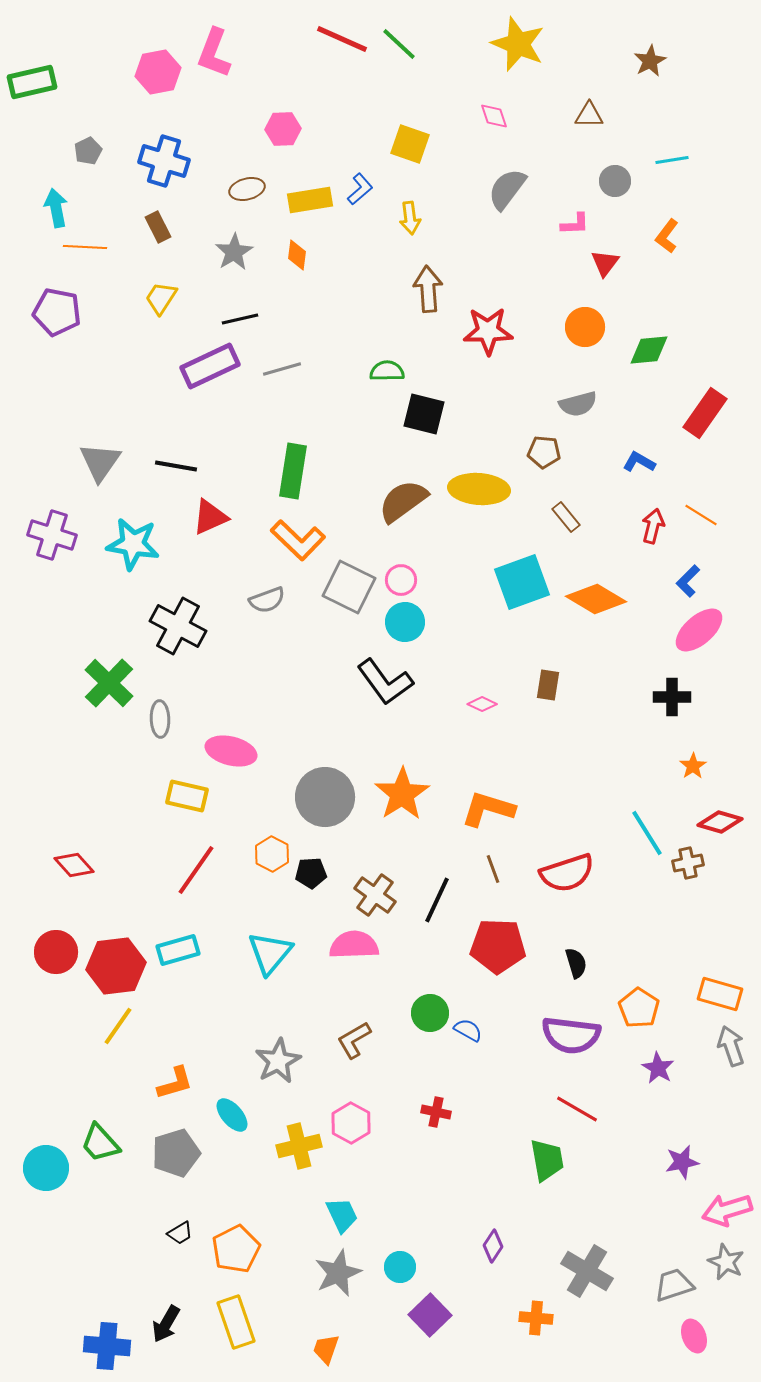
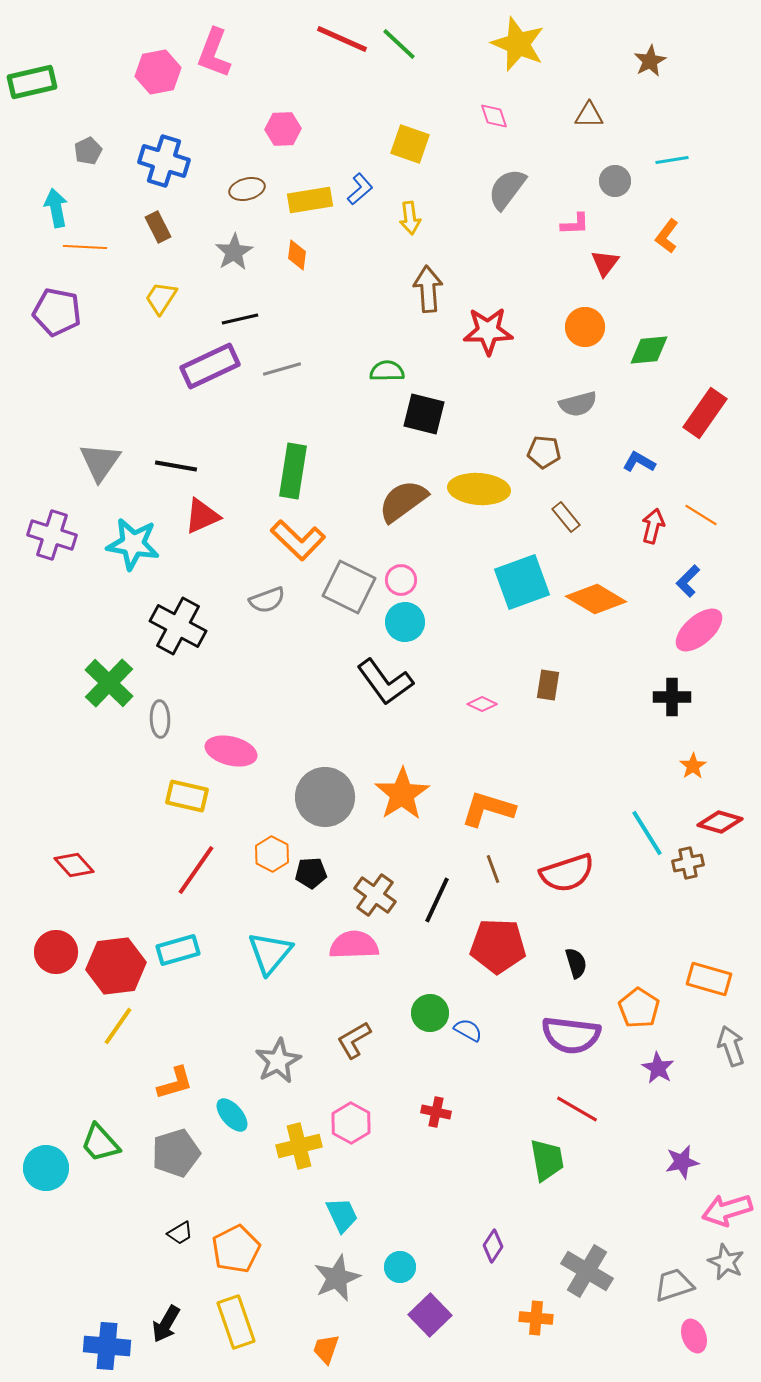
red triangle at (210, 517): moved 8 px left, 1 px up
orange rectangle at (720, 994): moved 11 px left, 15 px up
gray star at (338, 1273): moved 1 px left, 5 px down
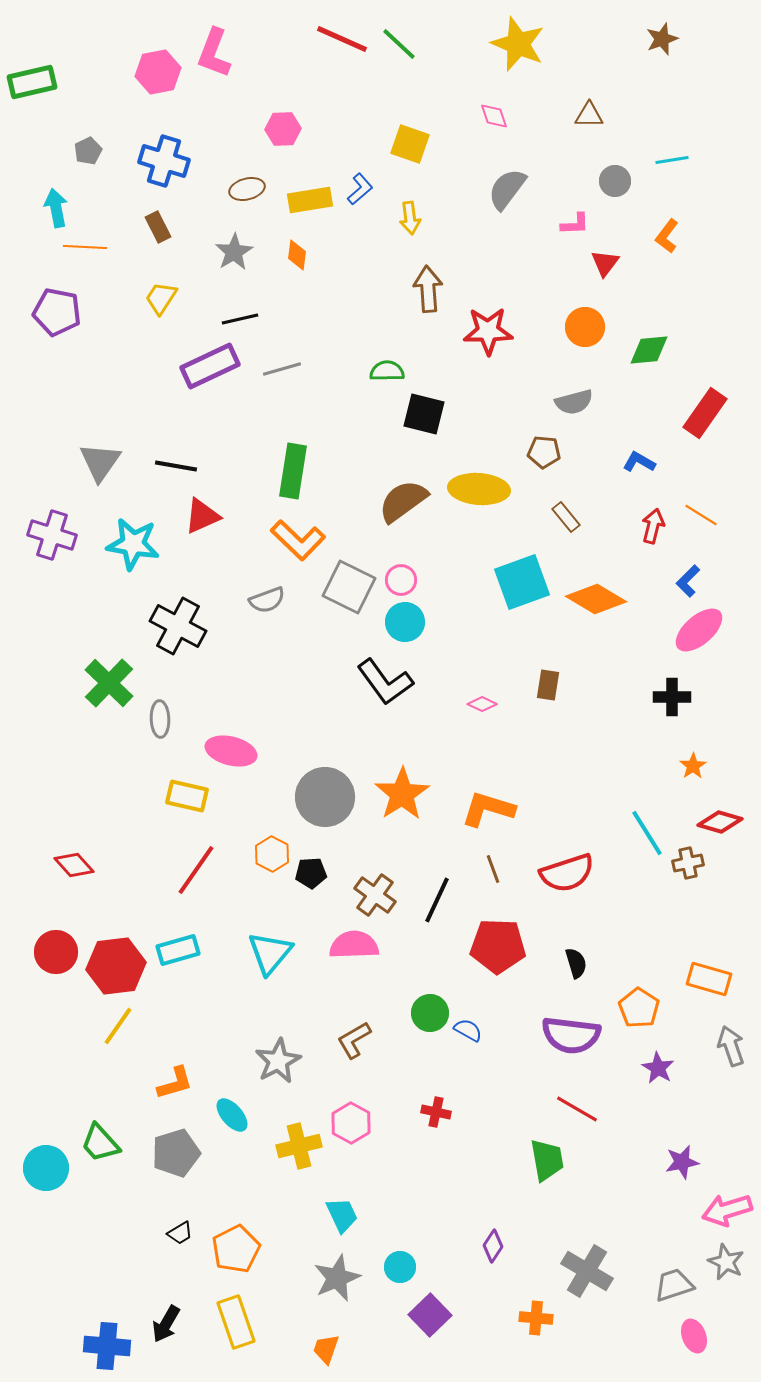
brown star at (650, 61): moved 12 px right, 22 px up; rotated 8 degrees clockwise
gray semicircle at (578, 404): moved 4 px left, 2 px up
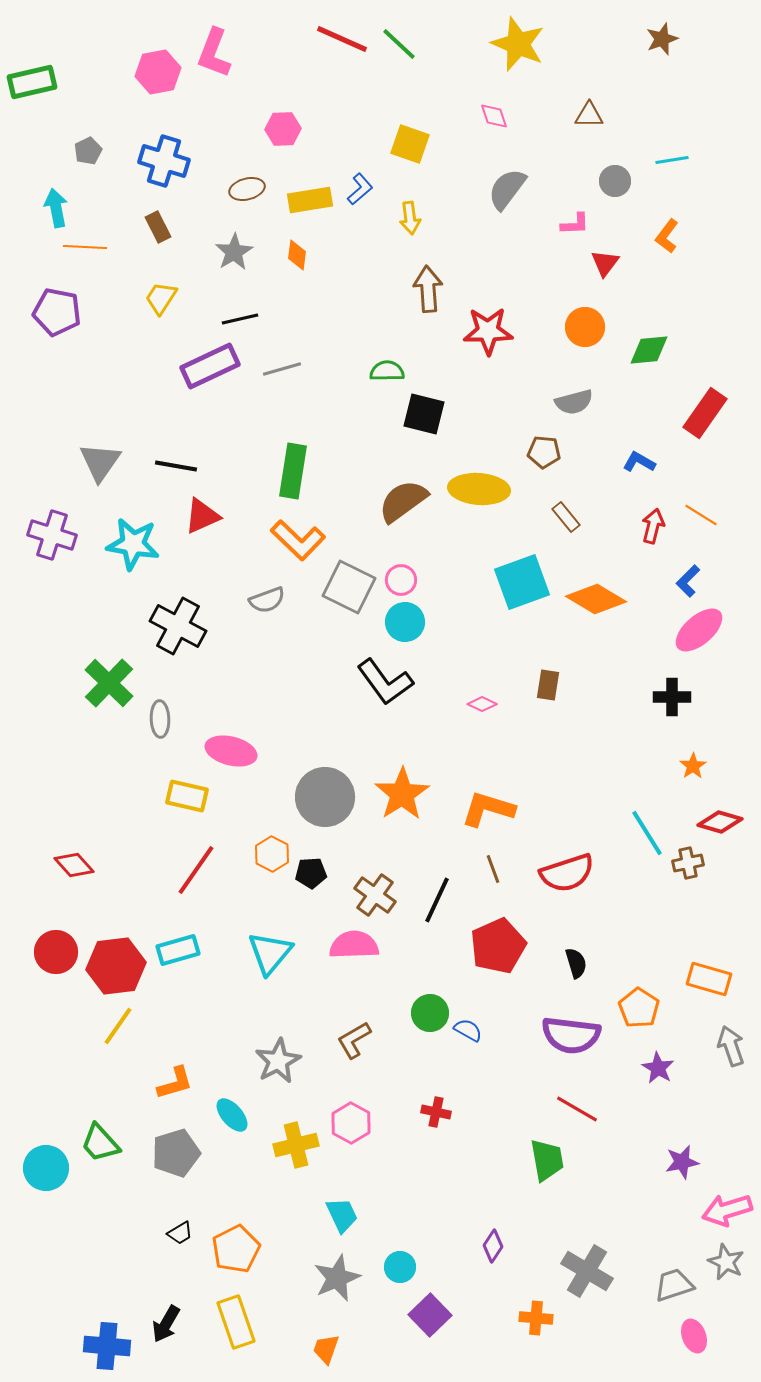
red pentagon at (498, 946): rotated 26 degrees counterclockwise
yellow cross at (299, 1146): moved 3 px left, 1 px up
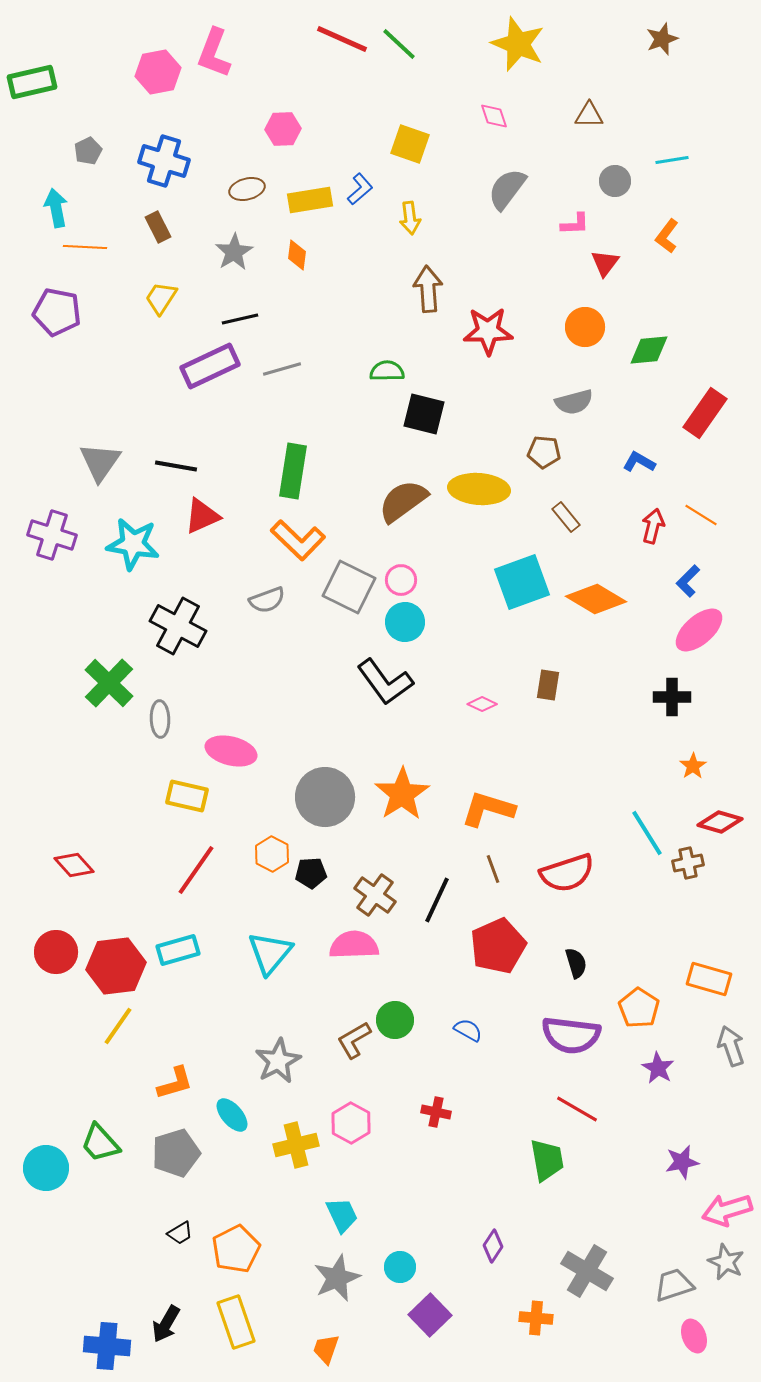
green circle at (430, 1013): moved 35 px left, 7 px down
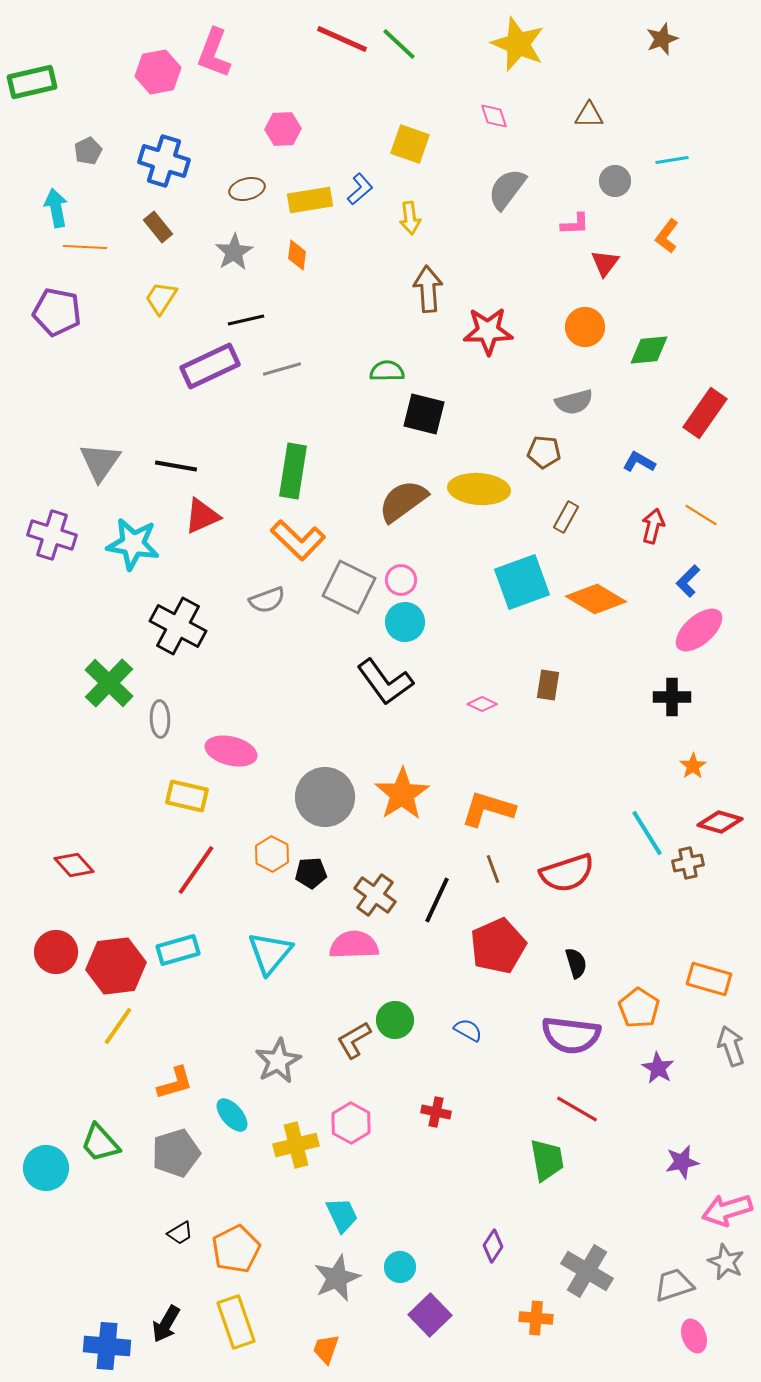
brown rectangle at (158, 227): rotated 12 degrees counterclockwise
black line at (240, 319): moved 6 px right, 1 px down
brown rectangle at (566, 517): rotated 68 degrees clockwise
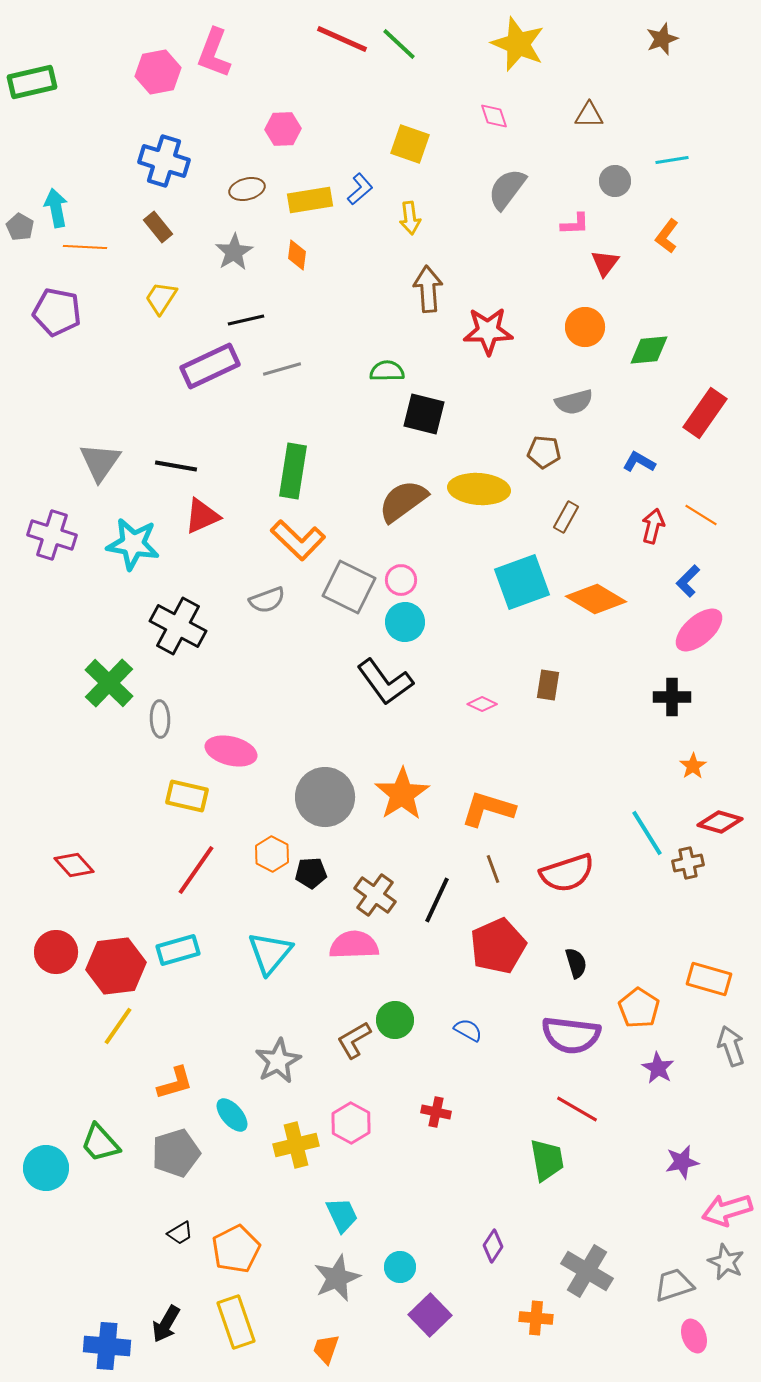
gray pentagon at (88, 151): moved 68 px left, 76 px down; rotated 16 degrees counterclockwise
